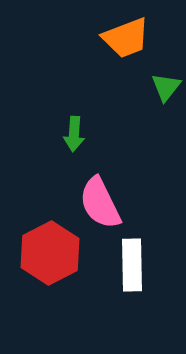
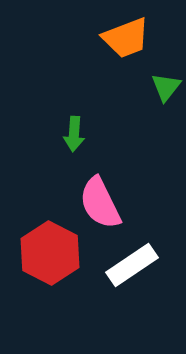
red hexagon: rotated 6 degrees counterclockwise
white rectangle: rotated 57 degrees clockwise
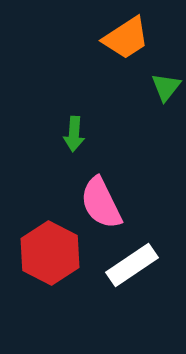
orange trapezoid: rotated 12 degrees counterclockwise
pink semicircle: moved 1 px right
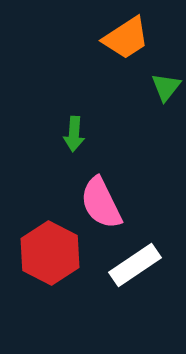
white rectangle: moved 3 px right
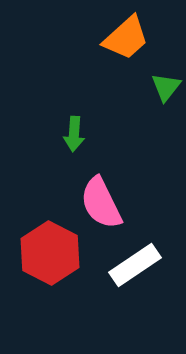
orange trapezoid: rotated 9 degrees counterclockwise
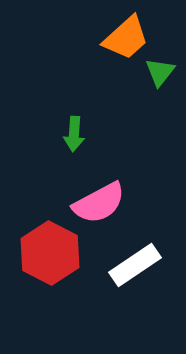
green triangle: moved 6 px left, 15 px up
pink semicircle: moved 2 px left; rotated 92 degrees counterclockwise
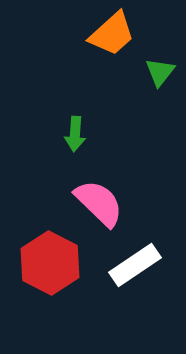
orange trapezoid: moved 14 px left, 4 px up
green arrow: moved 1 px right
pink semicircle: rotated 108 degrees counterclockwise
red hexagon: moved 10 px down
